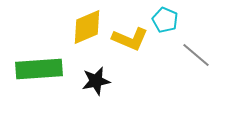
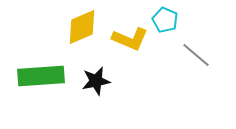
yellow diamond: moved 5 px left
green rectangle: moved 2 px right, 7 px down
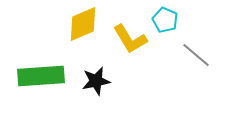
yellow diamond: moved 1 px right, 3 px up
yellow L-shape: rotated 36 degrees clockwise
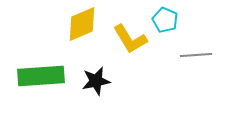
yellow diamond: moved 1 px left
gray line: rotated 44 degrees counterclockwise
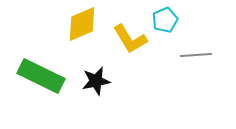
cyan pentagon: rotated 25 degrees clockwise
green rectangle: rotated 30 degrees clockwise
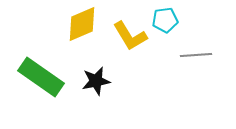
cyan pentagon: rotated 15 degrees clockwise
yellow L-shape: moved 3 px up
green rectangle: moved 1 px down; rotated 9 degrees clockwise
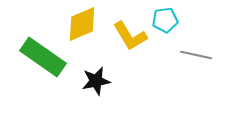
gray line: rotated 16 degrees clockwise
green rectangle: moved 2 px right, 20 px up
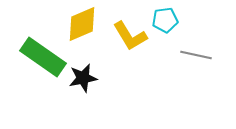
black star: moved 13 px left, 3 px up
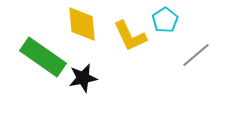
cyan pentagon: rotated 25 degrees counterclockwise
yellow diamond: rotated 72 degrees counterclockwise
yellow L-shape: rotated 6 degrees clockwise
gray line: rotated 52 degrees counterclockwise
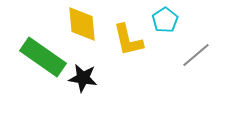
yellow L-shape: moved 2 px left, 4 px down; rotated 12 degrees clockwise
black star: rotated 20 degrees clockwise
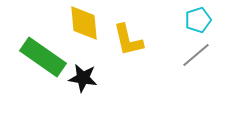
cyan pentagon: moved 33 px right; rotated 15 degrees clockwise
yellow diamond: moved 2 px right, 1 px up
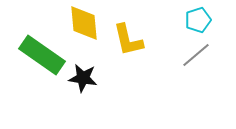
green rectangle: moved 1 px left, 2 px up
